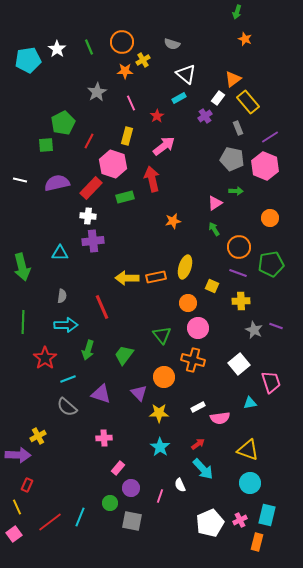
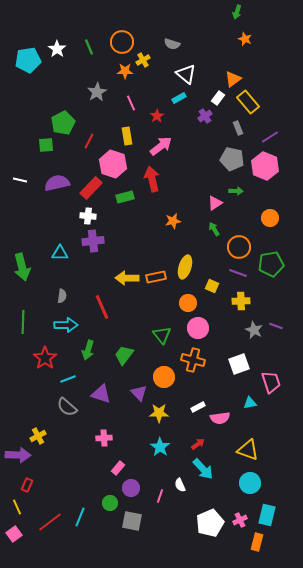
yellow rectangle at (127, 136): rotated 24 degrees counterclockwise
pink arrow at (164, 146): moved 3 px left
white square at (239, 364): rotated 20 degrees clockwise
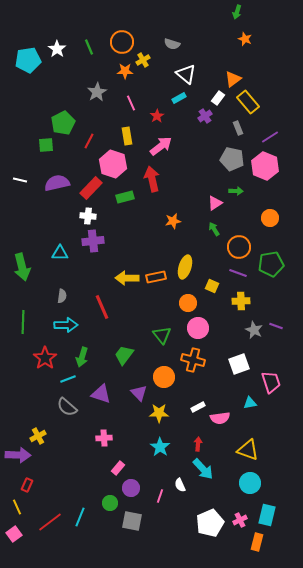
green arrow at (88, 350): moved 6 px left, 7 px down
red arrow at (198, 444): rotated 48 degrees counterclockwise
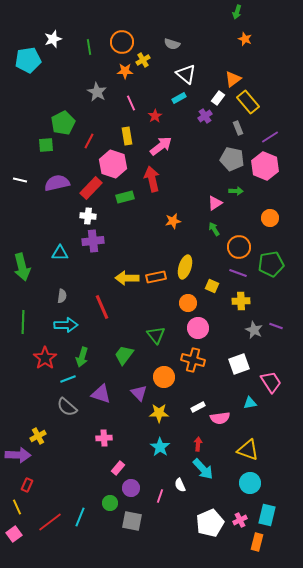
green line at (89, 47): rotated 14 degrees clockwise
white star at (57, 49): moved 4 px left, 10 px up; rotated 18 degrees clockwise
gray star at (97, 92): rotated 12 degrees counterclockwise
red star at (157, 116): moved 2 px left
green triangle at (162, 335): moved 6 px left
pink trapezoid at (271, 382): rotated 15 degrees counterclockwise
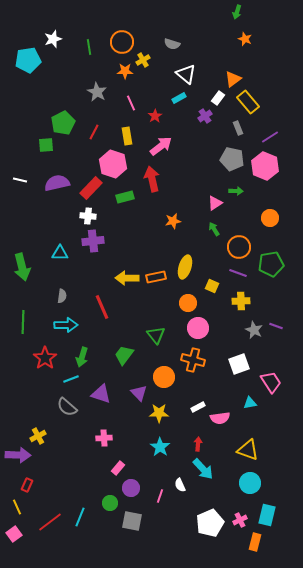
red line at (89, 141): moved 5 px right, 9 px up
cyan line at (68, 379): moved 3 px right
orange rectangle at (257, 542): moved 2 px left
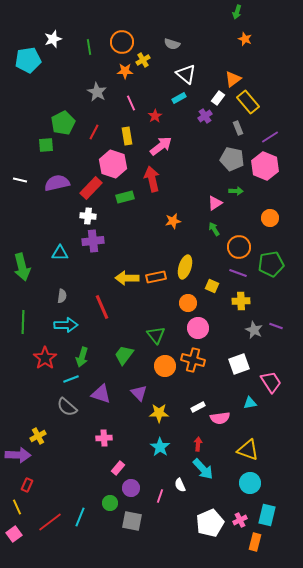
orange circle at (164, 377): moved 1 px right, 11 px up
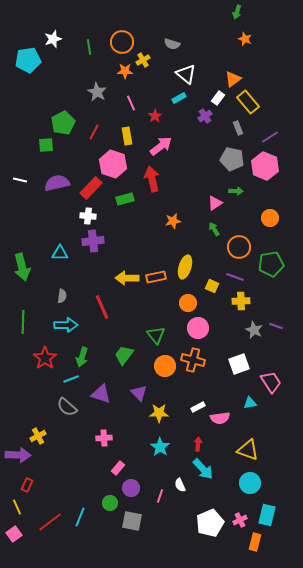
green rectangle at (125, 197): moved 2 px down
purple line at (238, 273): moved 3 px left, 4 px down
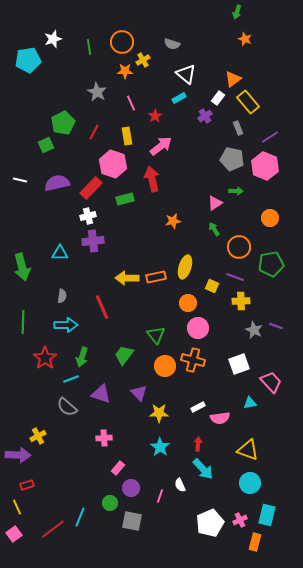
green square at (46, 145): rotated 21 degrees counterclockwise
white cross at (88, 216): rotated 21 degrees counterclockwise
pink trapezoid at (271, 382): rotated 10 degrees counterclockwise
red rectangle at (27, 485): rotated 48 degrees clockwise
red line at (50, 522): moved 3 px right, 7 px down
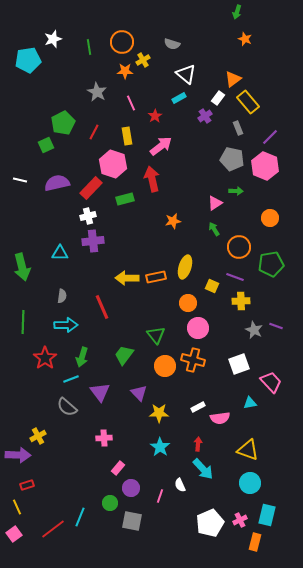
purple line at (270, 137): rotated 12 degrees counterclockwise
purple triangle at (101, 394): moved 1 px left, 2 px up; rotated 35 degrees clockwise
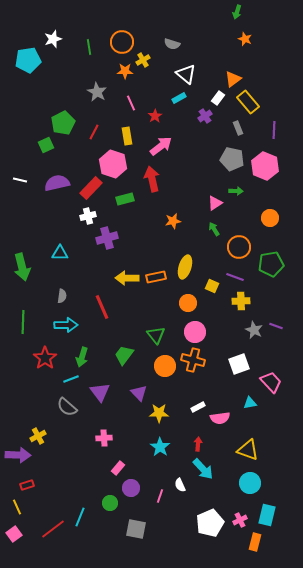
purple line at (270, 137): moved 4 px right, 7 px up; rotated 42 degrees counterclockwise
purple cross at (93, 241): moved 14 px right, 3 px up; rotated 10 degrees counterclockwise
pink circle at (198, 328): moved 3 px left, 4 px down
gray square at (132, 521): moved 4 px right, 8 px down
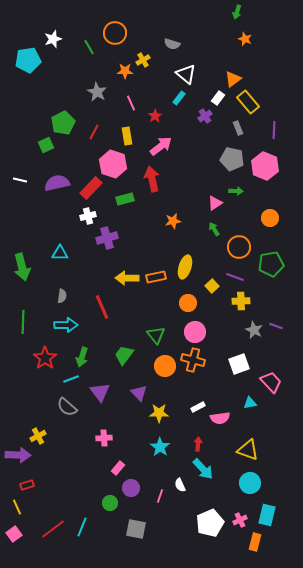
orange circle at (122, 42): moved 7 px left, 9 px up
green line at (89, 47): rotated 21 degrees counterclockwise
cyan rectangle at (179, 98): rotated 24 degrees counterclockwise
yellow square at (212, 286): rotated 24 degrees clockwise
cyan line at (80, 517): moved 2 px right, 10 px down
